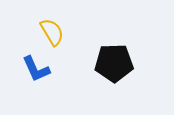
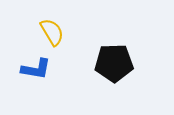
blue L-shape: rotated 56 degrees counterclockwise
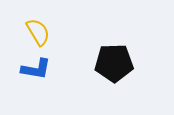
yellow semicircle: moved 14 px left
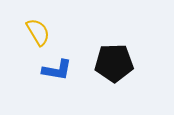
blue L-shape: moved 21 px right, 1 px down
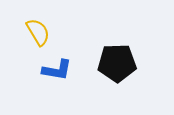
black pentagon: moved 3 px right
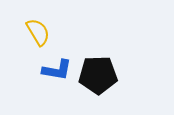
black pentagon: moved 19 px left, 12 px down
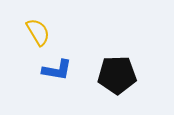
black pentagon: moved 19 px right
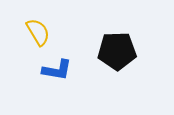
black pentagon: moved 24 px up
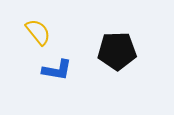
yellow semicircle: rotated 8 degrees counterclockwise
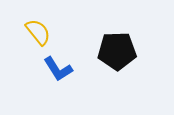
blue L-shape: moved 1 px right, 1 px up; rotated 48 degrees clockwise
